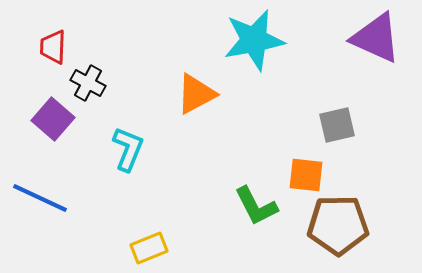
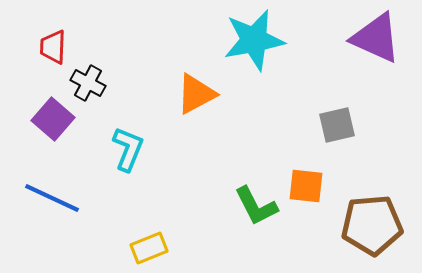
orange square: moved 11 px down
blue line: moved 12 px right
brown pentagon: moved 34 px right; rotated 4 degrees counterclockwise
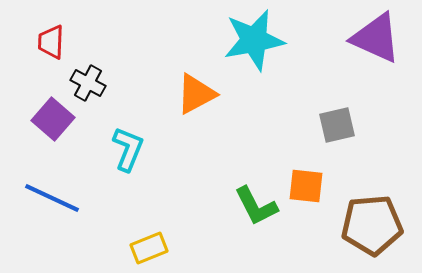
red trapezoid: moved 2 px left, 5 px up
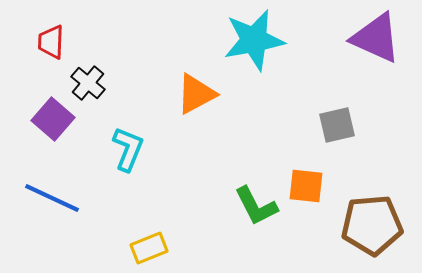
black cross: rotated 12 degrees clockwise
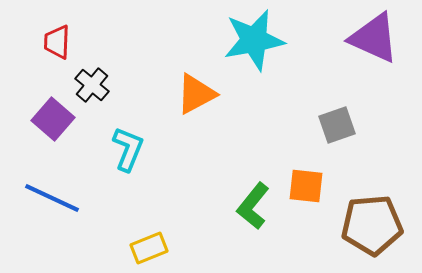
purple triangle: moved 2 px left
red trapezoid: moved 6 px right
black cross: moved 4 px right, 2 px down
gray square: rotated 6 degrees counterclockwise
green L-shape: moved 3 px left; rotated 66 degrees clockwise
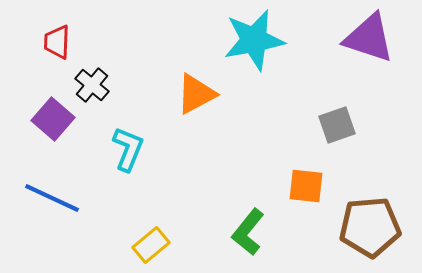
purple triangle: moved 5 px left; rotated 6 degrees counterclockwise
green L-shape: moved 5 px left, 26 px down
brown pentagon: moved 2 px left, 2 px down
yellow rectangle: moved 2 px right, 3 px up; rotated 18 degrees counterclockwise
